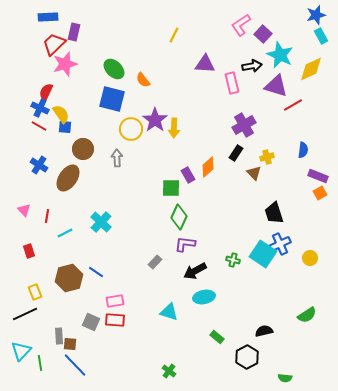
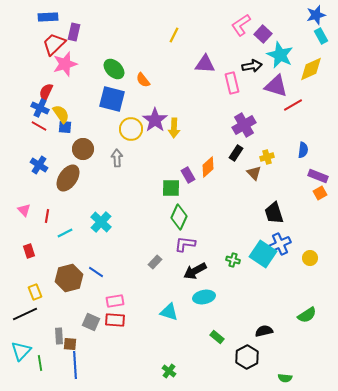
blue line at (75, 365): rotated 40 degrees clockwise
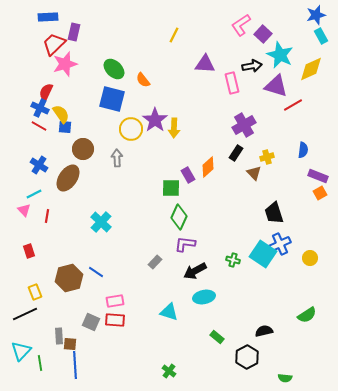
cyan line at (65, 233): moved 31 px left, 39 px up
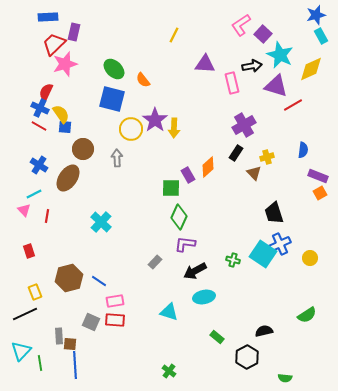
blue line at (96, 272): moved 3 px right, 9 px down
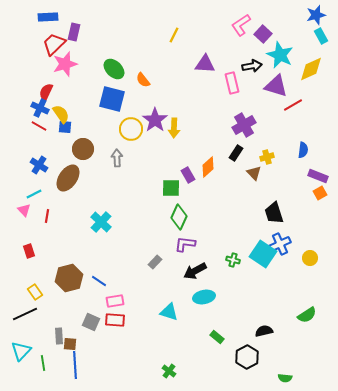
yellow rectangle at (35, 292): rotated 14 degrees counterclockwise
green line at (40, 363): moved 3 px right
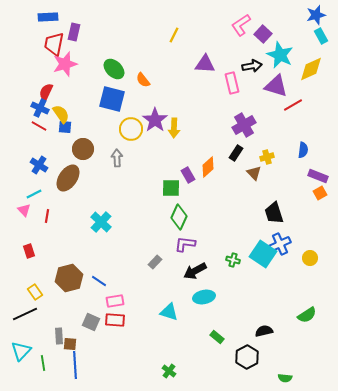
red trapezoid at (54, 44): rotated 35 degrees counterclockwise
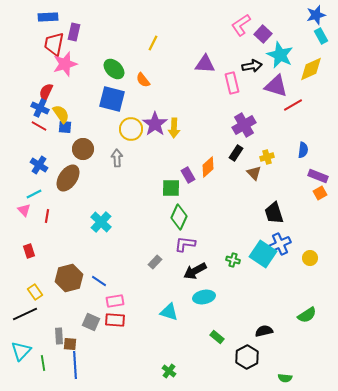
yellow line at (174, 35): moved 21 px left, 8 px down
purple star at (155, 120): moved 4 px down
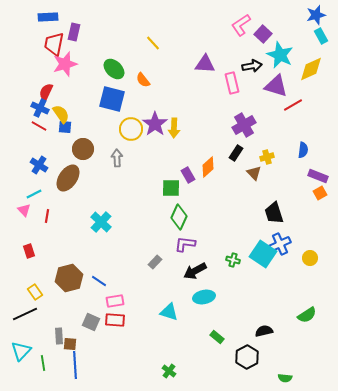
yellow line at (153, 43): rotated 70 degrees counterclockwise
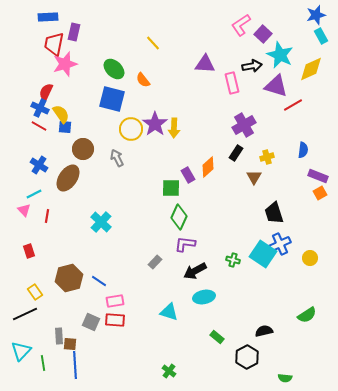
gray arrow at (117, 158): rotated 24 degrees counterclockwise
brown triangle at (254, 173): moved 4 px down; rotated 14 degrees clockwise
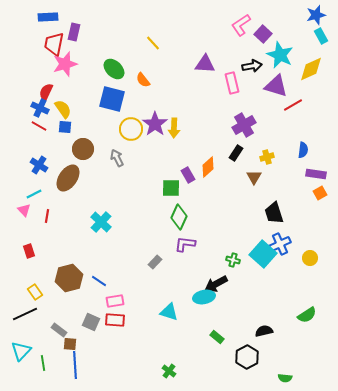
yellow semicircle at (61, 114): moved 2 px right, 5 px up
purple rectangle at (318, 176): moved 2 px left, 2 px up; rotated 12 degrees counterclockwise
cyan square at (263, 254): rotated 8 degrees clockwise
black arrow at (195, 271): moved 21 px right, 13 px down
gray rectangle at (59, 336): moved 6 px up; rotated 49 degrees counterclockwise
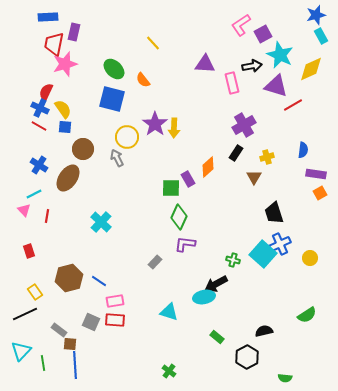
purple square at (263, 34): rotated 18 degrees clockwise
yellow circle at (131, 129): moved 4 px left, 8 px down
purple rectangle at (188, 175): moved 4 px down
